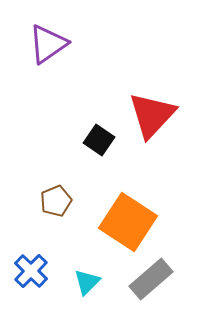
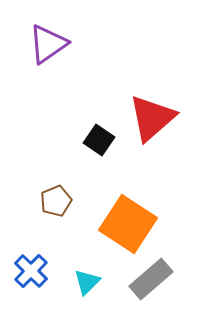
red triangle: moved 3 px down; rotated 6 degrees clockwise
orange square: moved 2 px down
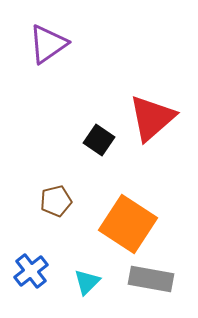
brown pentagon: rotated 8 degrees clockwise
blue cross: rotated 8 degrees clockwise
gray rectangle: rotated 51 degrees clockwise
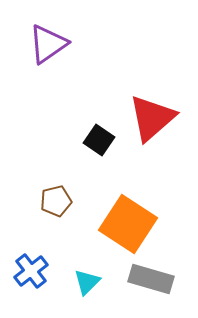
gray rectangle: rotated 6 degrees clockwise
